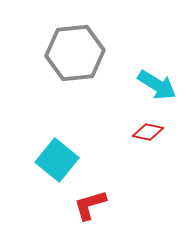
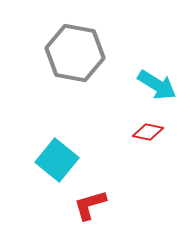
gray hexagon: rotated 16 degrees clockwise
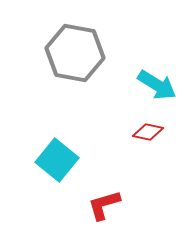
red L-shape: moved 14 px right
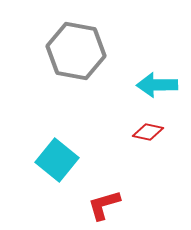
gray hexagon: moved 1 px right, 2 px up
cyan arrow: rotated 147 degrees clockwise
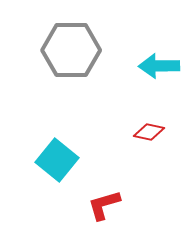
gray hexagon: moved 5 px left, 1 px up; rotated 10 degrees counterclockwise
cyan arrow: moved 2 px right, 19 px up
red diamond: moved 1 px right
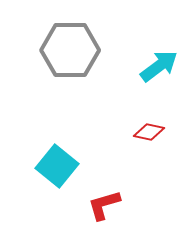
gray hexagon: moved 1 px left
cyan arrow: rotated 144 degrees clockwise
cyan square: moved 6 px down
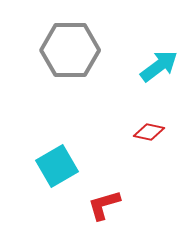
cyan square: rotated 21 degrees clockwise
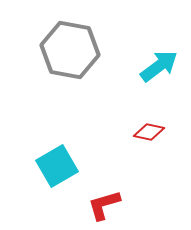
gray hexagon: rotated 10 degrees clockwise
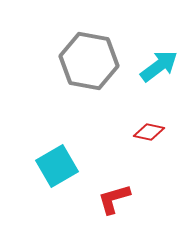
gray hexagon: moved 19 px right, 11 px down
red L-shape: moved 10 px right, 6 px up
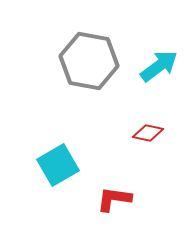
red diamond: moved 1 px left, 1 px down
cyan square: moved 1 px right, 1 px up
red L-shape: rotated 24 degrees clockwise
